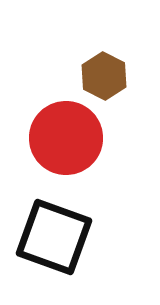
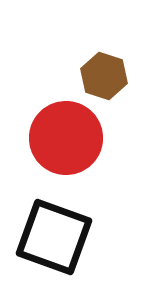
brown hexagon: rotated 9 degrees counterclockwise
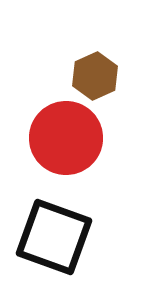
brown hexagon: moved 9 px left; rotated 18 degrees clockwise
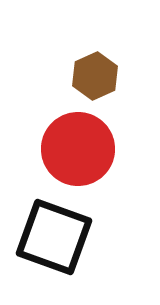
red circle: moved 12 px right, 11 px down
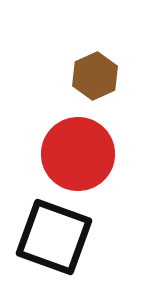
red circle: moved 5 px down
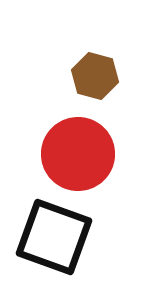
brown hexagon: rotated 21 degrees counterclockwise
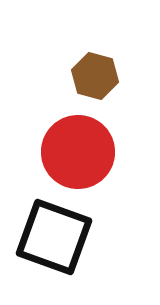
red circle: moved 2 px up
